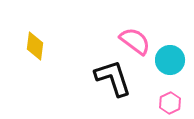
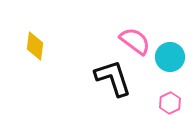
cyan circle: moved 3 px up
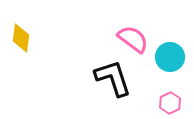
pink semicircle: moved 2 px left, 2 px up
yellow diamond: moved 14 px left, 8 px up
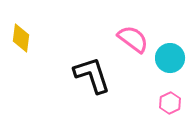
cyan circle: moved 1 px down
black L-shape: moved 21 px left, 3 px up
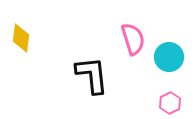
pink semicircle: rotated 36 degrees clockwise
cyan circle: moved 1 px left, 1 px up
black L-shape: rotated 12 degrees clockwise
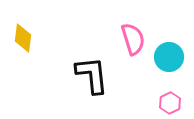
yellow diamond: moved 2 px right
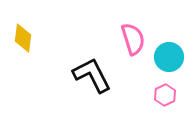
black L-shape: rotated 21 degrees counterclockwise
pink hexagon: moved 5 px left, 8 px up
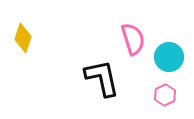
yellow diamond: rotated 12 degrees clockwise
black L-shape: moved 10 px right, 3 px down; rotated 15 degrees clockwise
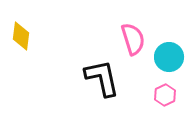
yellow diamond: moved 2 px left, 2 px up; rotated 12 degrees counterclockwise
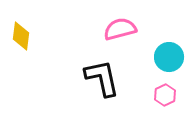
pink semicircle: moved 13 px left, 10 px up; rotated 88 degrees counterclockwise
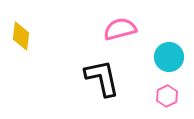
pink hexagon: moved 2 px right, 1 px down
